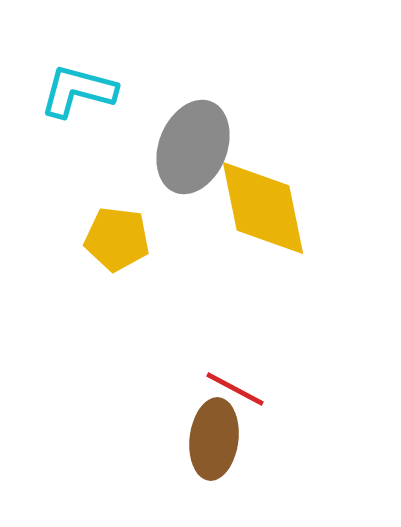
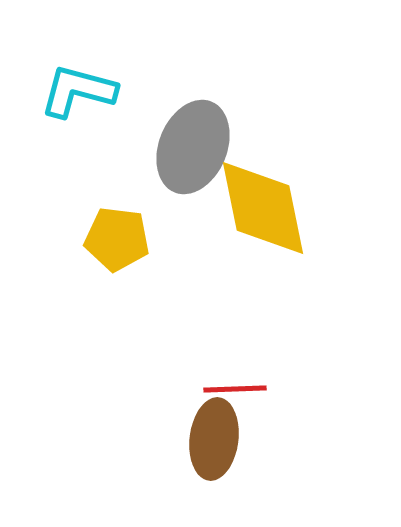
red line: rotated 30 degrees counterclockwise
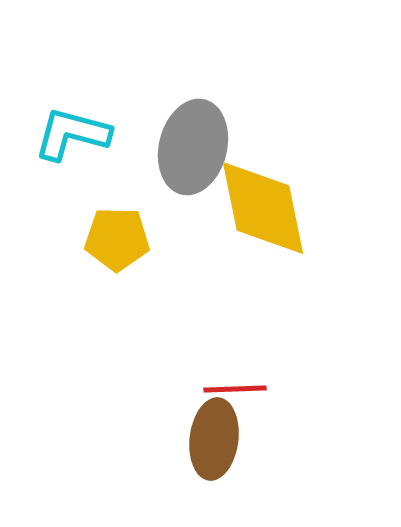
cyan L-shape: moved 6 px left, 43 px down
gray ellipse: rotated 8 degrees counterclockwise
yellow pentagon: rotated 6 degrees counterclockwise
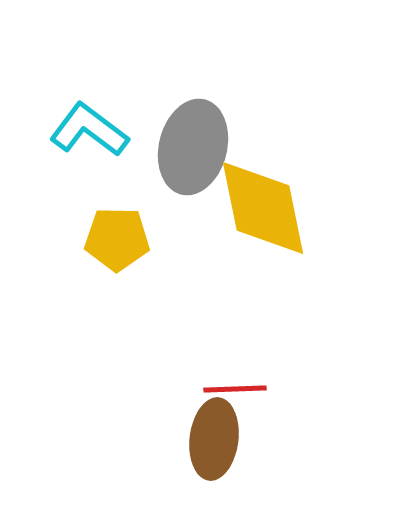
cyan L-shape: moved 17 px right, 4 px up; rotated 22 degrees clockwise
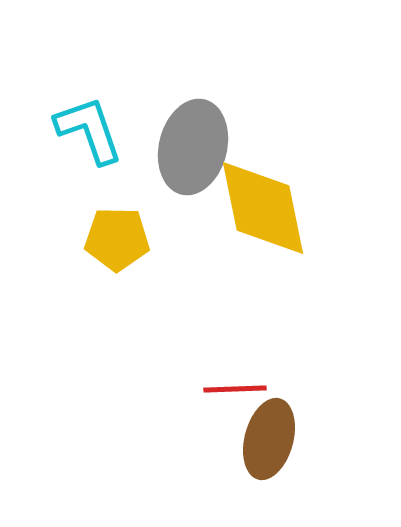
cyan L-shape: rotated 34 degrees clockwise
brown ellipse: moved 55 px right; rotated 8 degrees clockwise
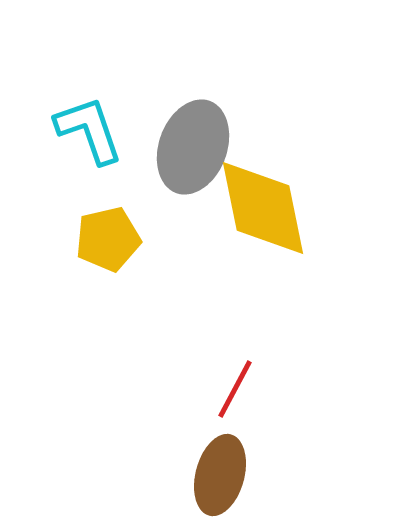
gray ellipse: rotated 6 degrees clockwise
yellow pentagon: moved 9 px left; rotated 14 degrees counterclockwise
red line: rotated 60 degrees counterclockwise
brown ellipse: moved 49 px left, 36 px down
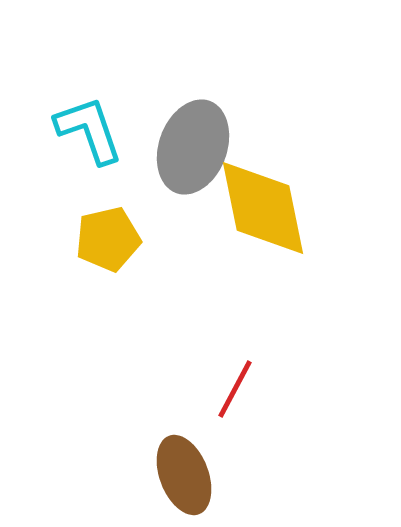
brown ellipse: moved 36 px left; rotated 36 degrees counterclockwise
